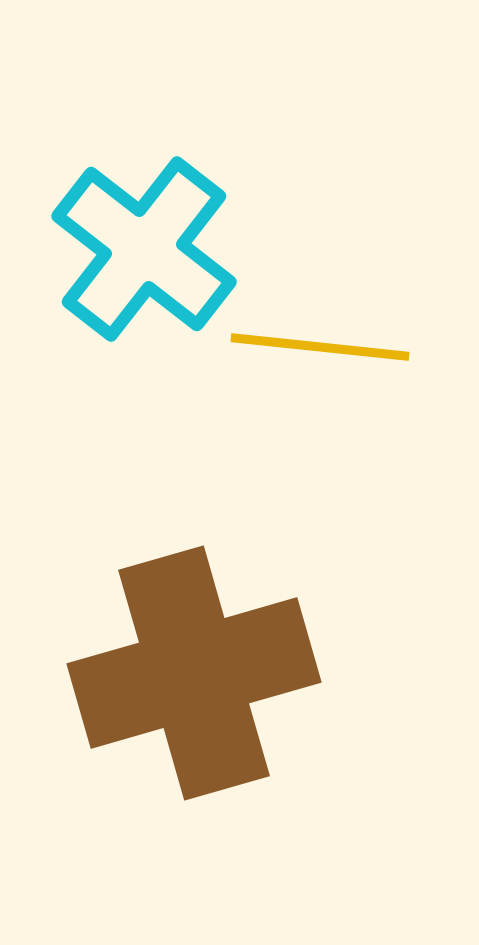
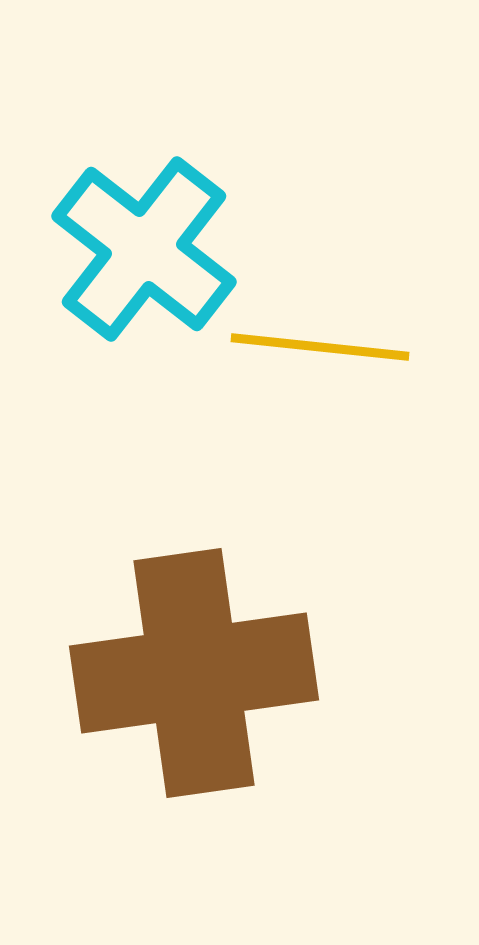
brown cross: rotated 8 degrees clockwise
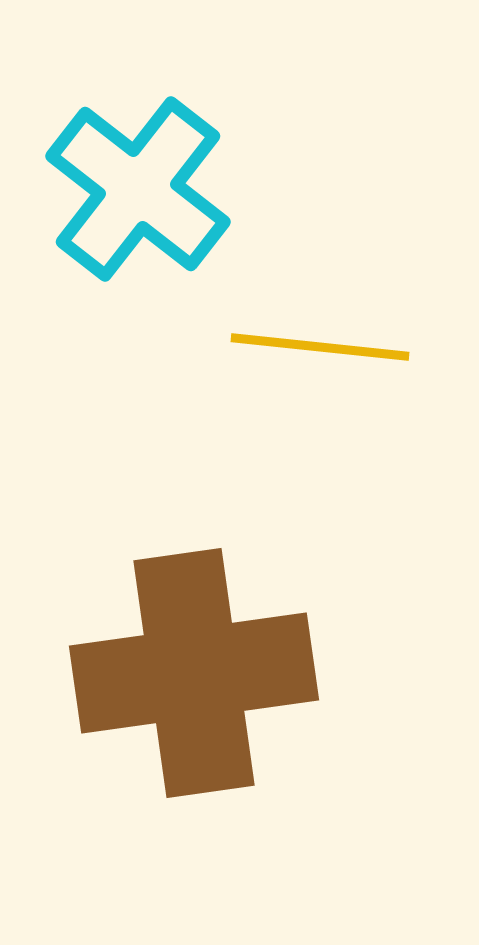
cyan cross: moved 6 px left, 60 px up
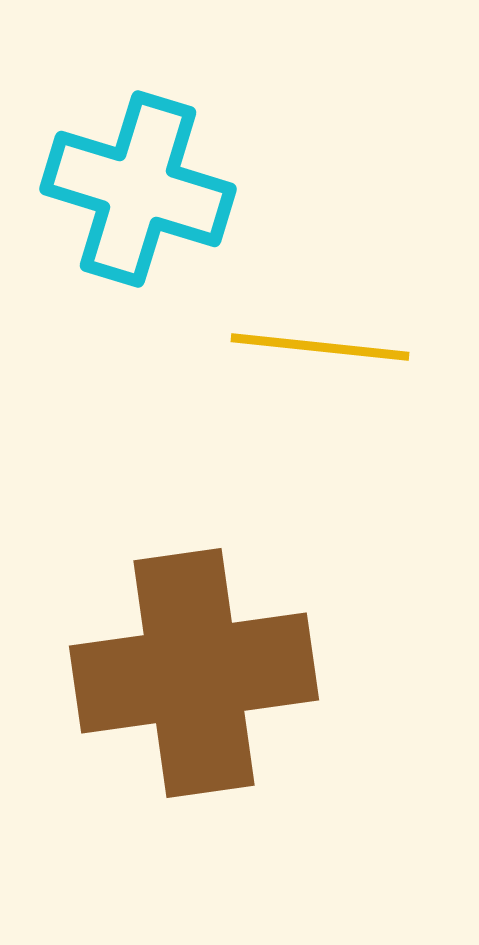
cyan cross: rotated 21 degrees counterclockwise
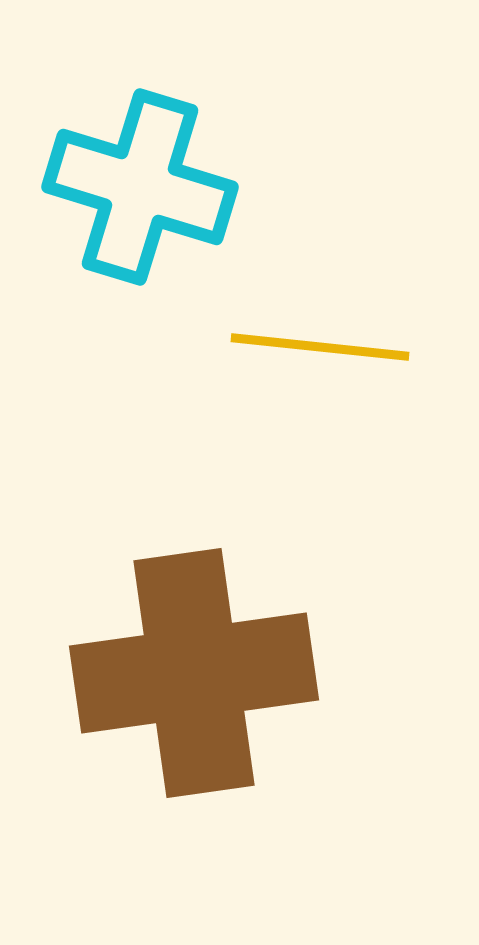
cyan cross: moved 2 px right, 2 px up
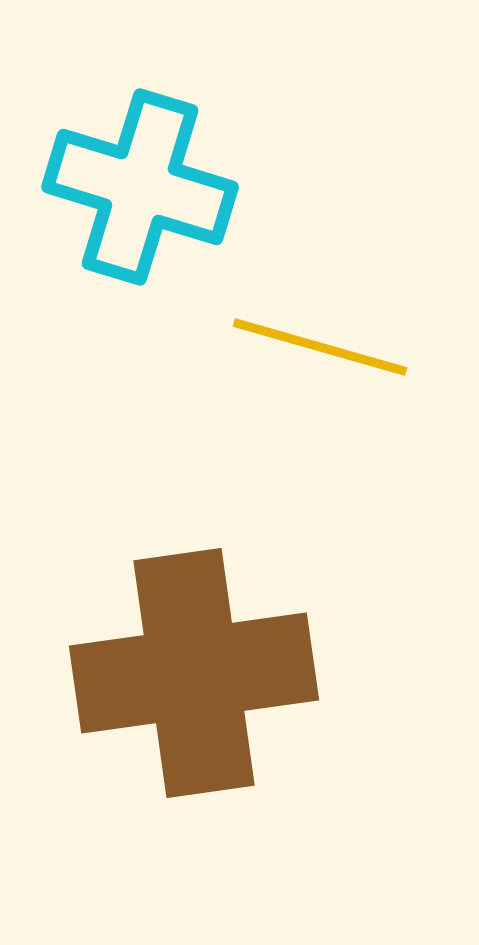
yellow line: rotated 10 degrees clockwise
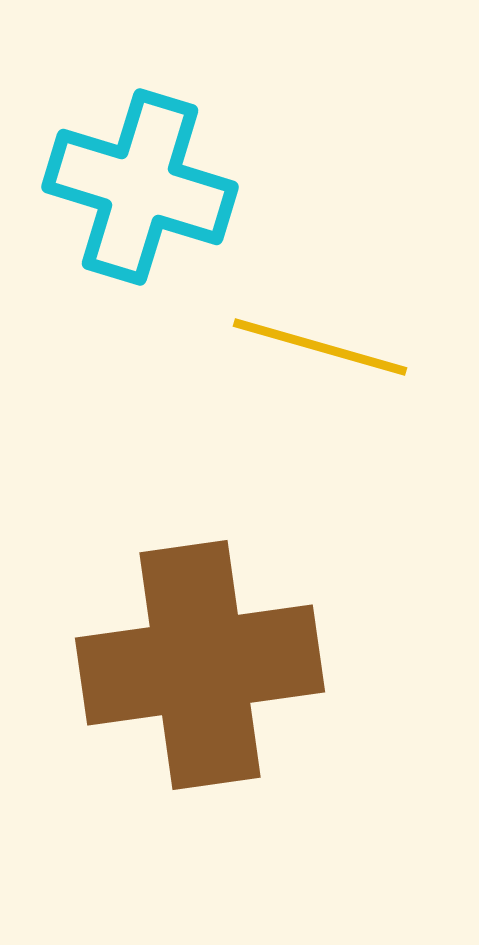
brown cross: moved 6 px right, 8 px up
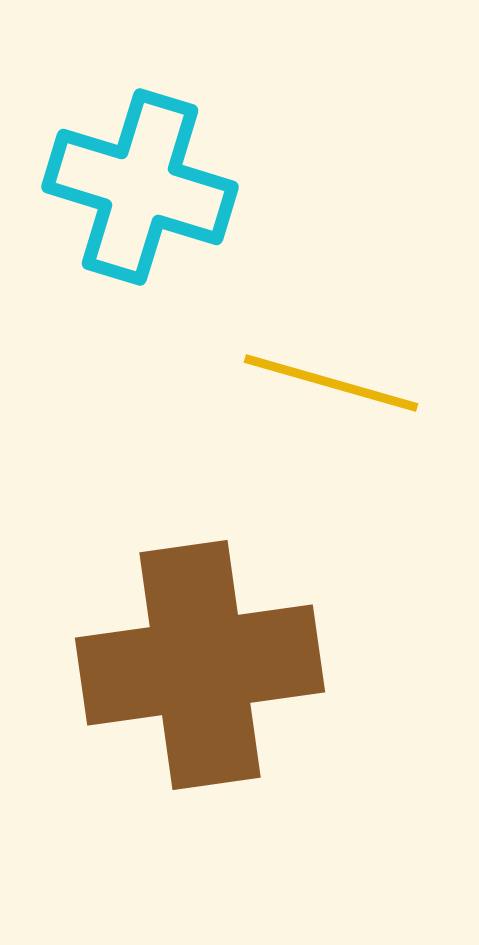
yellow line: moved 11 px right, 36 px down
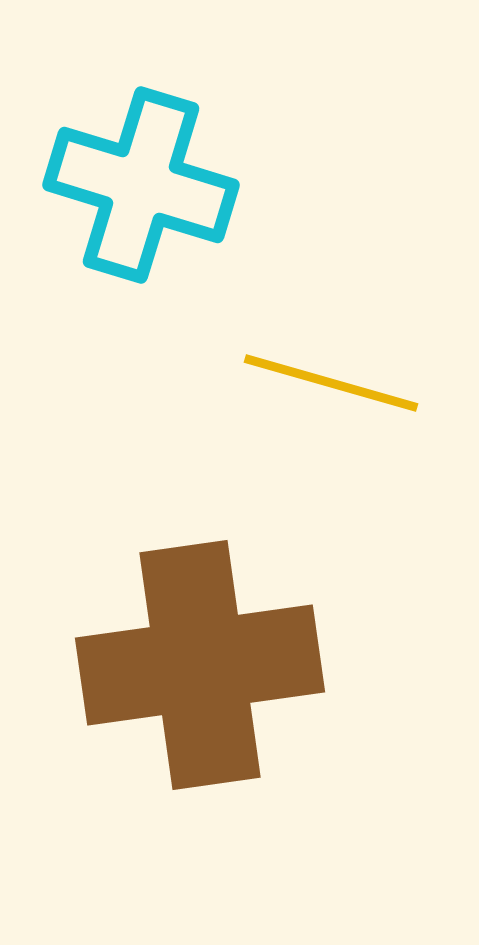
cyan cross: moved 1 px right, 2 px up
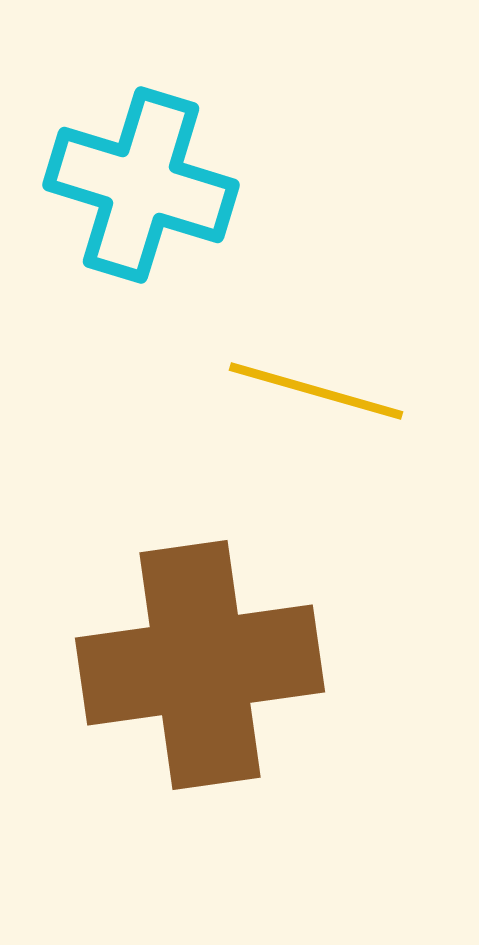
yellow line: moved 15 px left, 8 px down
